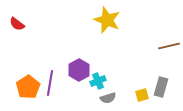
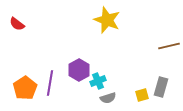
orange pentagon: moved 3 px left, 1 px down
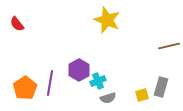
red semicircle: rotated 14 degrees clockwise
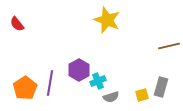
gray semicircle: moved 3 px right, 1 px up
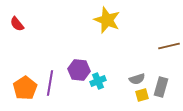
purple hexagon: rotated 25 degrees counterclockwise
gray semicircle: moved 26 px right, 18 px up
